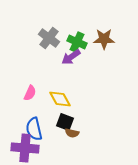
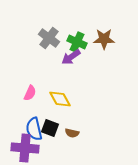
black square: moved 15 px left, 6 px down
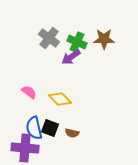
pink semicircle: moved 1 px left, 1 px up; rotated 77 degrees counterclockwise
yellow diamond: rotated 15 degrees counterclockwise
blue semicircle: moved 1 px up
